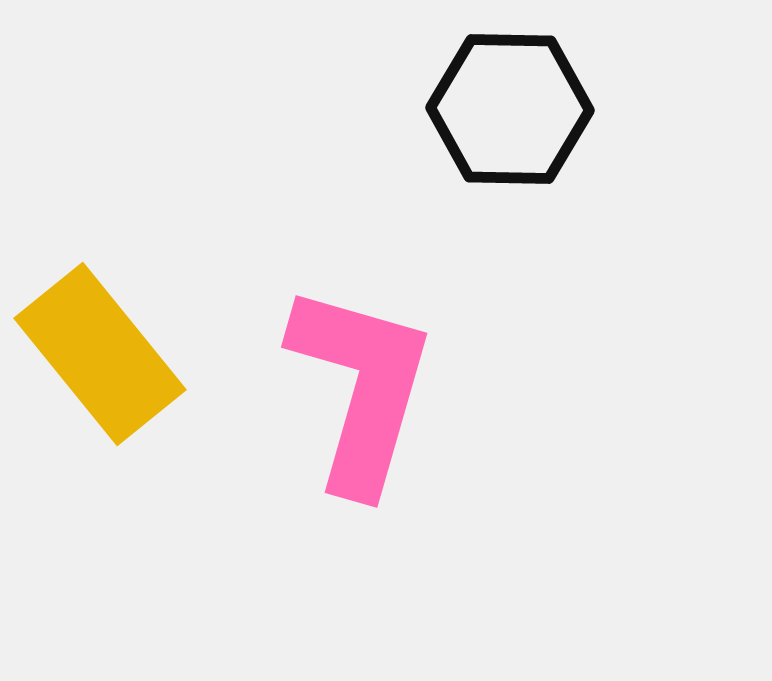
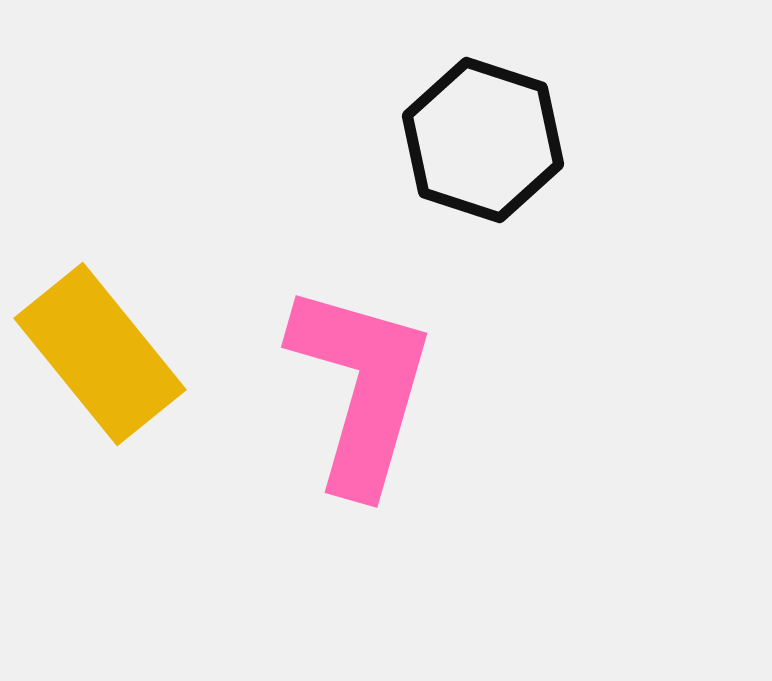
black hexagon: moved 27 px left, 31 px down; rotated 17 degrees clockwise
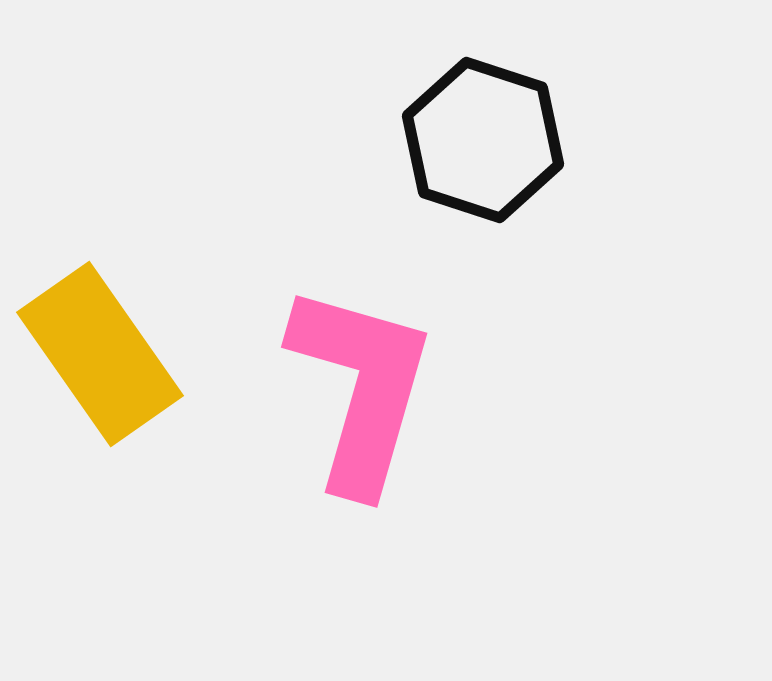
yellow rectangle: rotated 4 degrees clockwise
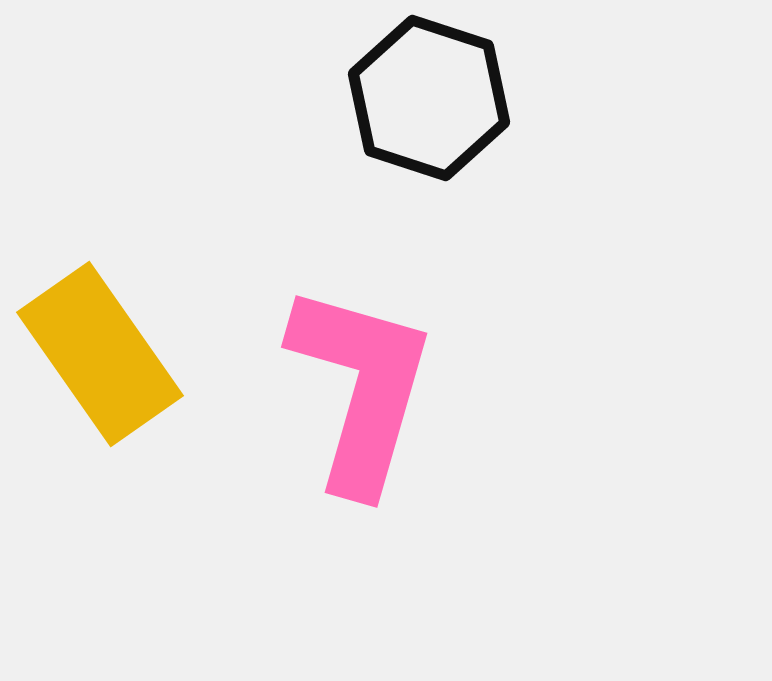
black hexagon: moved 54 px left, 42 px up
